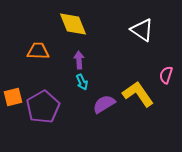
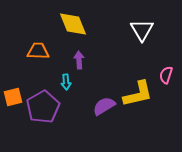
white triangle: rotated 25 degrees clockwise
cyan arrow: moved 16 px left; rotated 21 degrees clockwise
yellow L-shape: rotated 112 degrees clockwise
purple semicircle: moved 2 px down
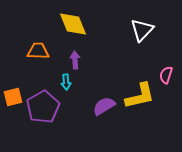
white triangle: rotated 15 degrees clockwise
purple arrow: moved 4 px left
yellow L-shape: moved 2 px right, 2 px down
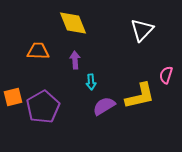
yellow diamond: moved 1 px up
cyan arrow: moved 25 px right
